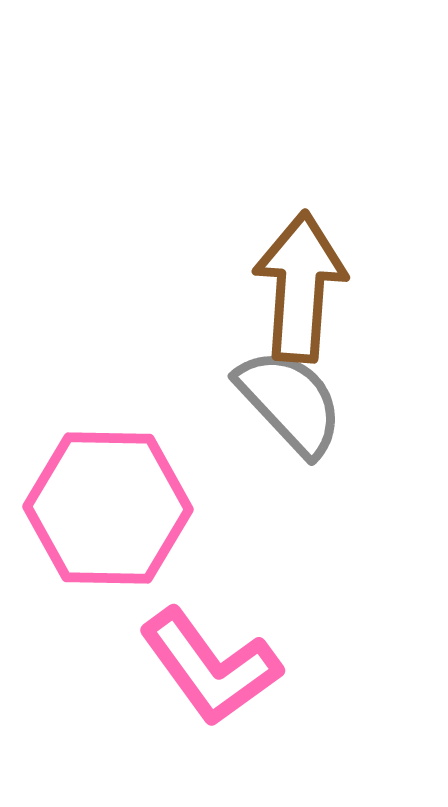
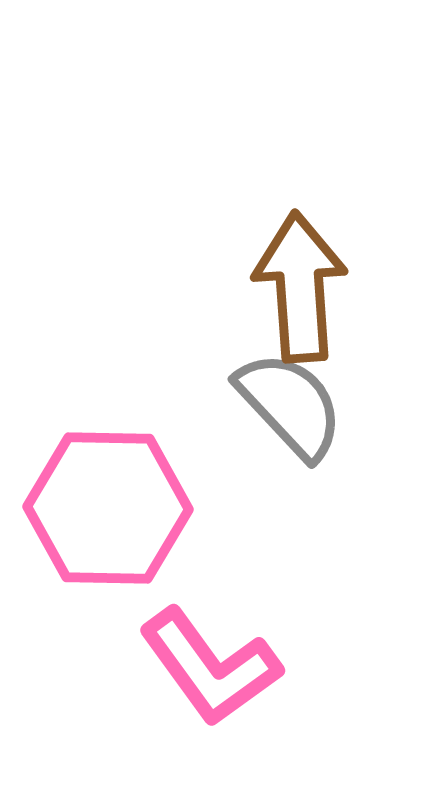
brown arrow: rotated 8 degrees counterclockwise
gray semicircle: moved 3 px down
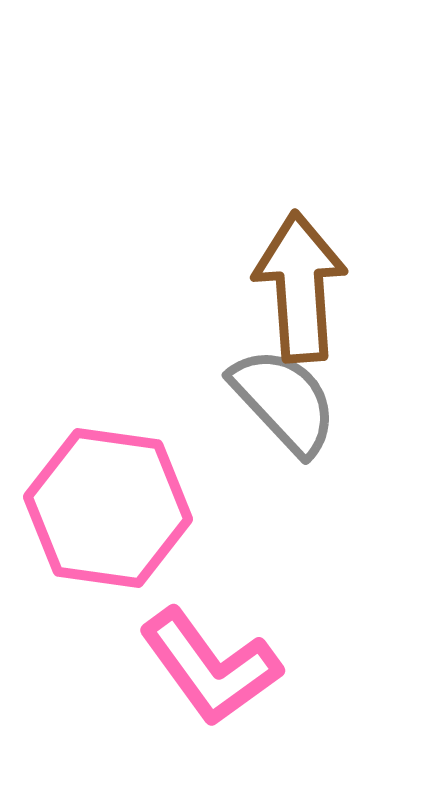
gray semicircle: moved 6 px left, 4 px up
pink hexagon: rotated 7 degrees clockwise
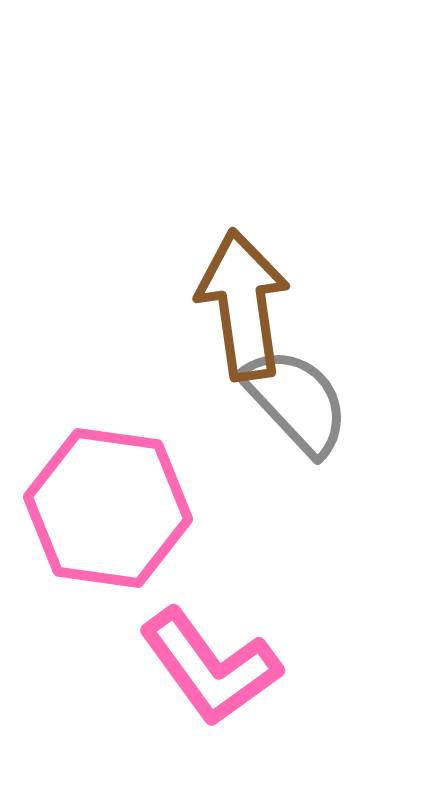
brown arrow: moved 57 px left, 18 px down; rotated 4 degrees counterclockwise
gray semicircle: moved 12 px right
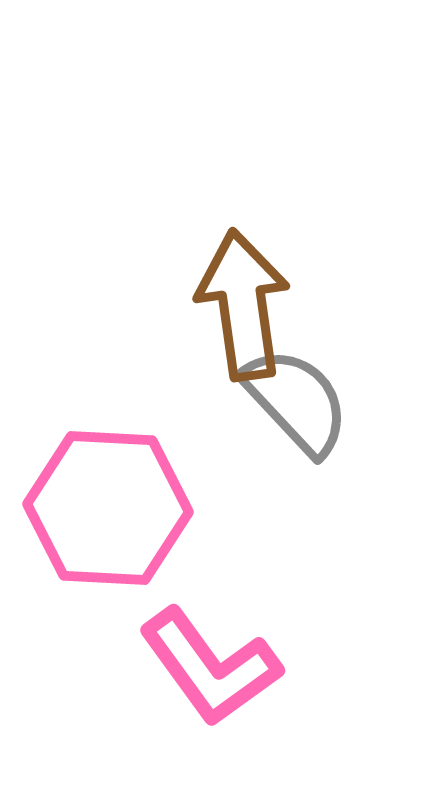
pink hexagon: rotated 5 degrees counterclockwise
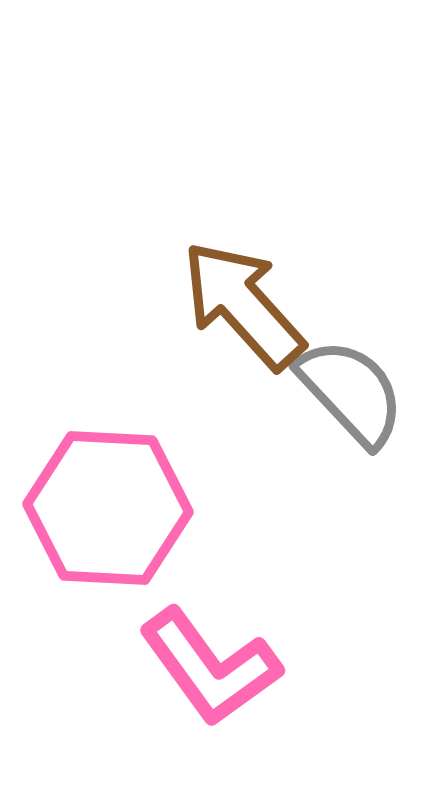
brown arrow: rotated 34 degrees counterclockwise
gray semicircle: moved 55 px right, 9 px up
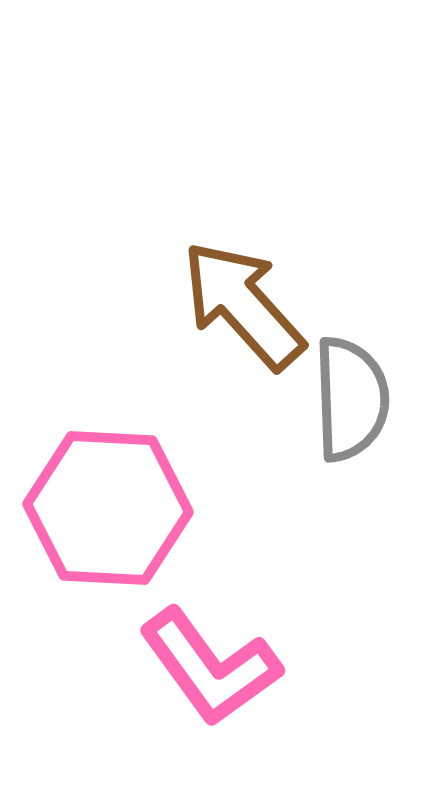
gray semicircle: moved 7 px down; rotated 41 degrees clockwise
